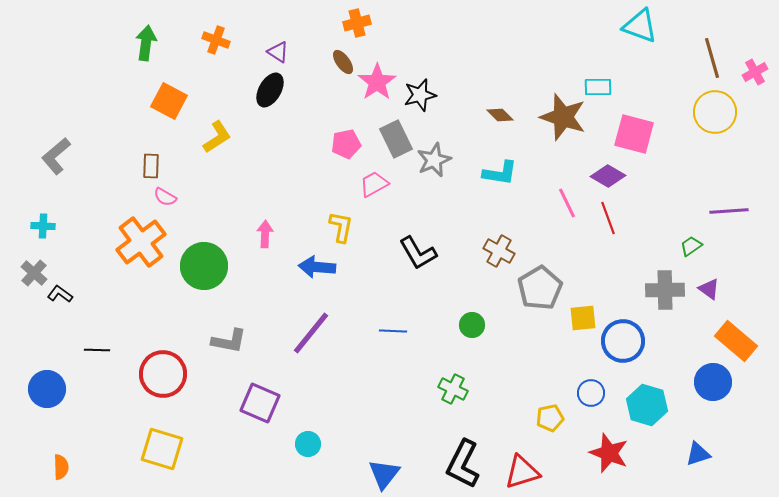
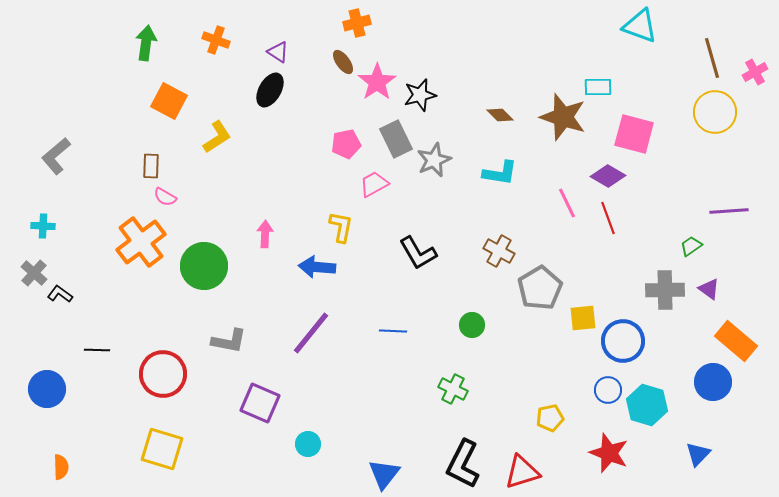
blue circle at (591, 393): moved 17 px right, 3 px up
blue triangle at (698, 454): rotated 28 degrees counterclockwise
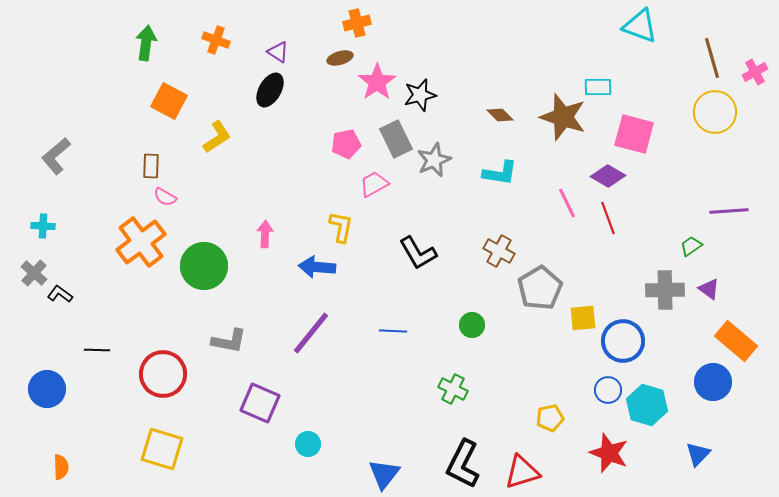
brown ellipse at (343, 62): moved 3 px left, 4 px up; rotated 70 degrees counterclockwise
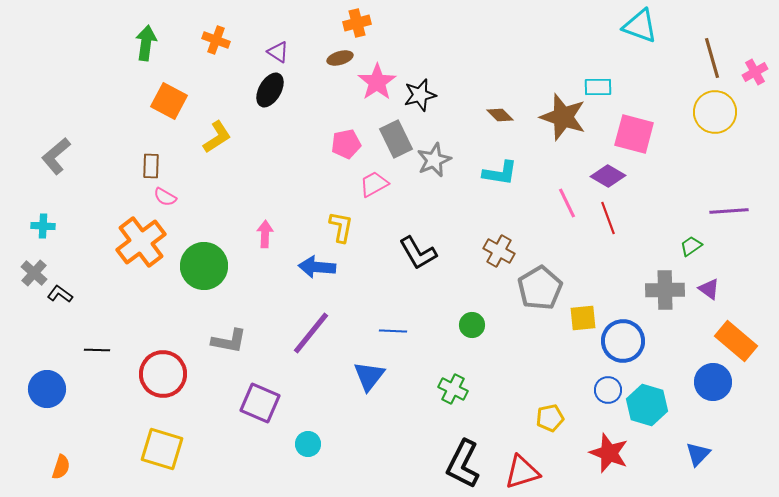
orange semicircle at (61, 467): rotated 20 degrees clockwise
blue triangle at (384, 474): moved 15 px left, 98 px up
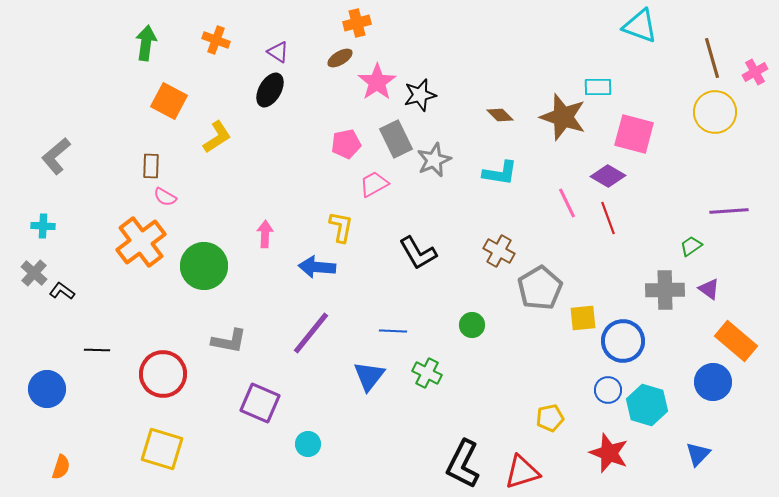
brown ellipse at (340, 58): rotated 15 degrees counterclockwise
black L-shape at (60, 294): moved 2 px right, 3 px up
green cross at (453, 389): moved 26 px left, 16 px up
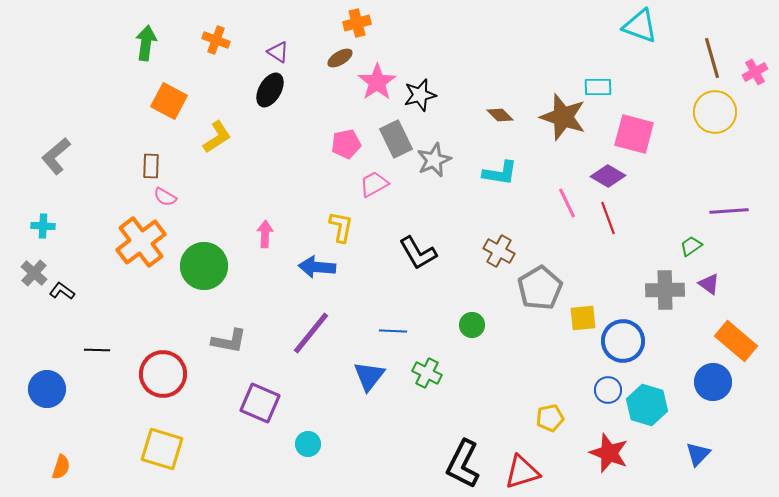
purple triangle at (709, 289): moved 5 px up
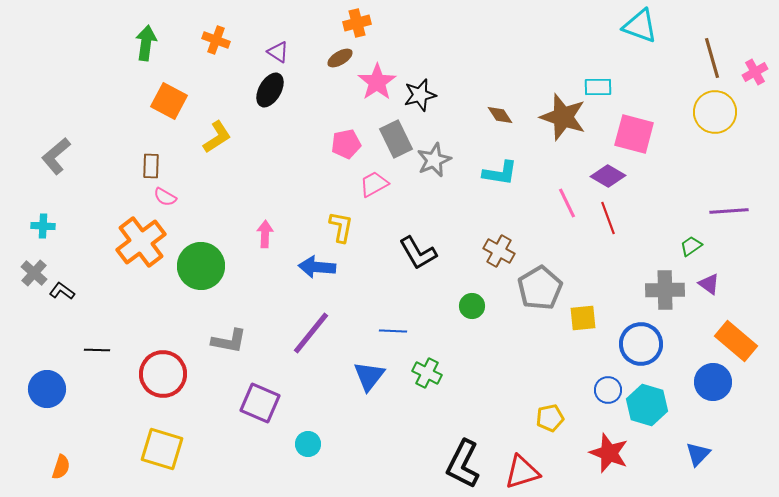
brown diamond at (500, 115): rotated 12 degrees clockwise
green circle at (204, 266): moved 3 px left
green circle at (472, 325): moved 19 px up
blue circle at (623, 341): moved 18 px right, 3 px down
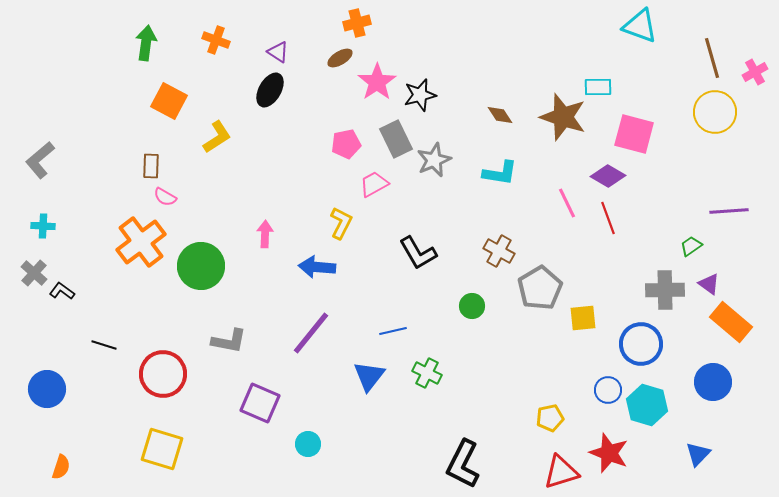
gray L-shape at (56, 156): moved 16 px left, 4 px down
yellow L-shape at (341, 227): moved 4 px up; rotated 16 degrees clockwise
blue line at (393, 331): rotated 16 degrees counterclockwise
orange rectangle at (736, 341): moved 5 px left, 19 px up
black line at (97, 350): moved 7 px right, 5 px up; rotated 15 degrees clockwise
red triangle at (522, 472): moved 39 px right
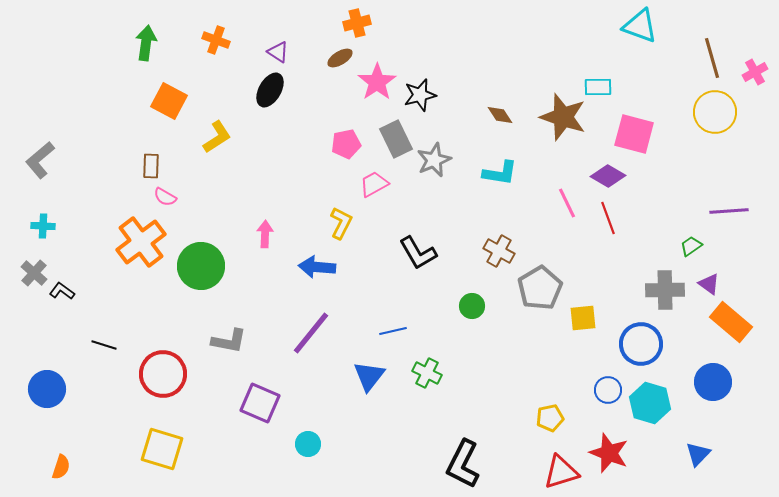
cyan hexagon at (647, 405): moved 3 px right, 2 px up
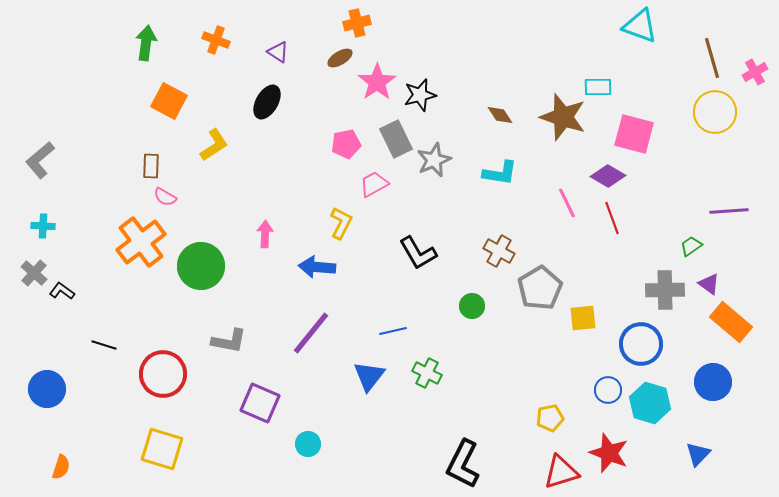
black ellipse at (270, 90): moved 3 px left, 12 px down
yellow L-shape at (217, 137): moved 3 px left, 8 px down
red line at (608, 218): moved 4 px right
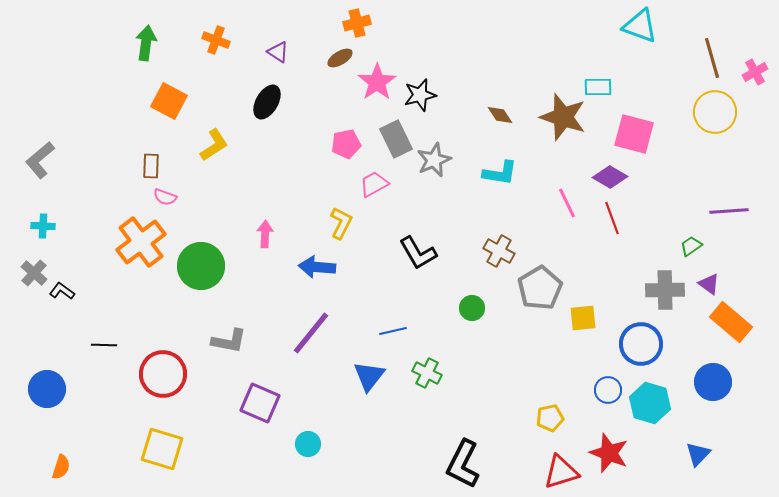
purple diamond at (608, 176): moved 2 px right, 1 px down
pink semicircle at (165, 197): rotated 10 degrees counterclockwise
green circle at (472, 306): moved 2 px down
black line at (104, 345): rotated 15 degrees counterclockwise
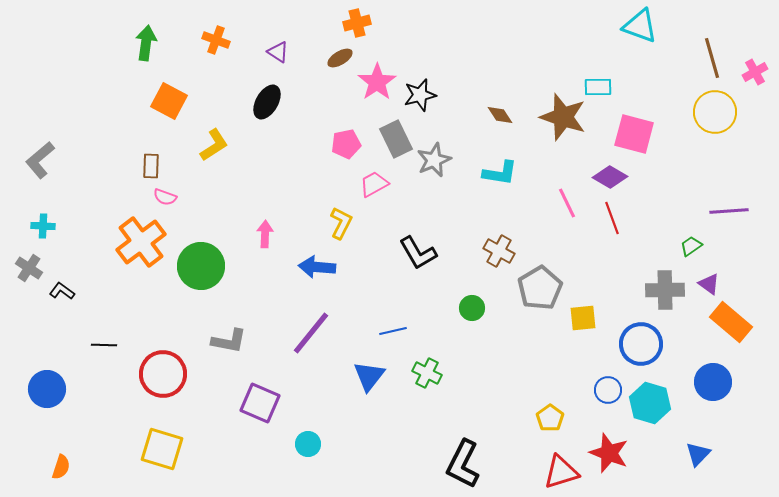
gray cross at (34, 273): moved 5 px left, 5 px up; rotated 8 degrees counterclockwise
yellow pentagon at (550, 418): rotated 24 degrees counterclockwise
